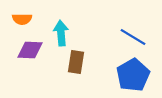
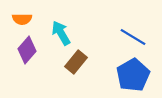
cyan arrow: rotated 25 degrees counterclockwise
purple diamond: moved 3 px left; rotated 52 degrees counterclockwise
brown rectangle: rotated 30 degrees clockwise
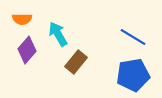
cyan arrow: moved 3 px left, 1 px down
blue pentagon: rotated 20 degrees clockwise
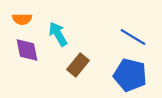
purple diamond: rotated 52 degrees counterclockwise
brown rectangle: moved 2 px right, 3 px down
blue pentagon: moved 3 px left; rotated 24 degrees clockwise
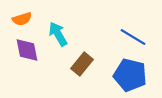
orange semicircle: rotated 18 degrees counterclockwise
brown rectangle: moved 4 px right, 1 px up
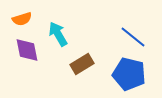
blue line: rotated 8 degrees clockwise
brown rectangle: rotated 20 degrees clockwise
blue pentagon: moved 1 px left, 1 px up
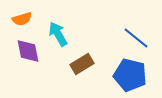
blue line: moved 3 px right, 1 px down
purple diamond: moved 1 px right, 1 px down
blue pentagon: moved 1 px right, 1 px down
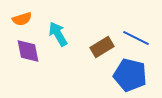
blue line: rotated 12 degrees counterclockwise
brown rectangle: moved 20 px right, 17 px up
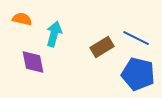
orange semicircle: rotated 150 degrees counterclockwise
cyan arrow: moved 4 px left; rotated 45 degrees clockwise
purple diamond: moved 5 px right, 11 px down
blue pentagon: moved 8 px right, 1 px up
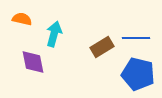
blue line: rotated 28 degrees counterclockwise
